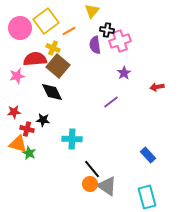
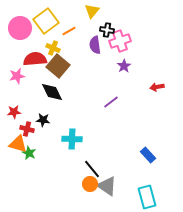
purple star: moved 7 px up
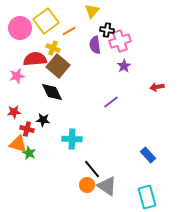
orange circle: moved 3 px left, 1 px down
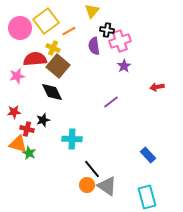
purple semicircle: moved 1 px left, 1 px down
black star: rotated 24 degrees counterclockwise
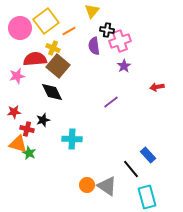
black line: moved 39 px right
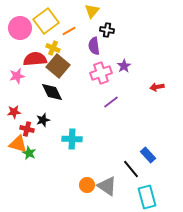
pink cross: moved 19 px left, 32 px down
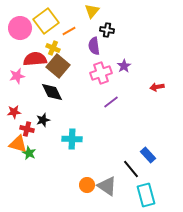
cyan rectangle: moved 1 px left, 2 px up
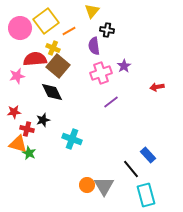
cyan cross: rotated 18 degrees clockwise
gray triangle: moved 3 px left; rotated 25 degrees clockwise
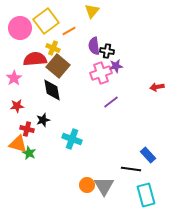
black cross: moved 21 px down
purple star: moved 8 px left; rotated 24 degrees clockwise
pink star: moved 3 px left, 2 px down; rotated 21 degrees counterclockwise
black diamond: moved 2 px up; rotated 15 degrees clockwise
red star: moved 3 px right, 6 px up
black line: rotated 42 degrees counterclockwise
